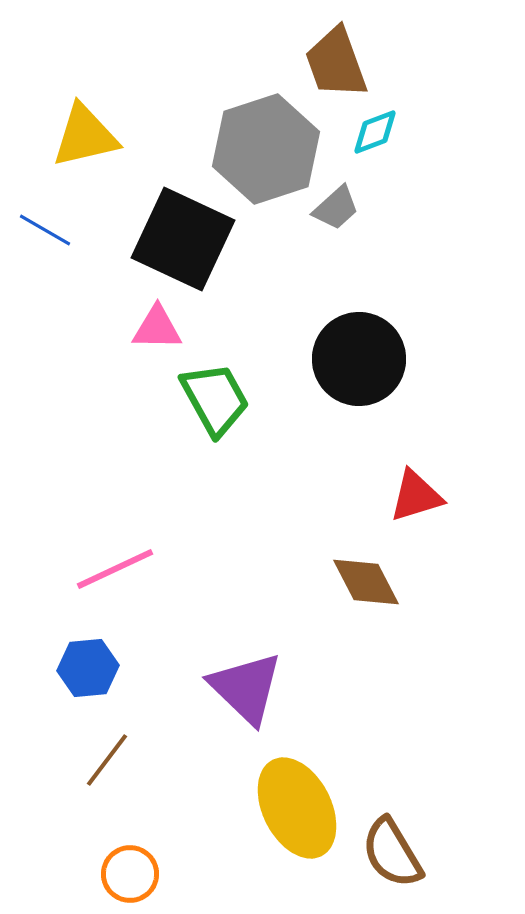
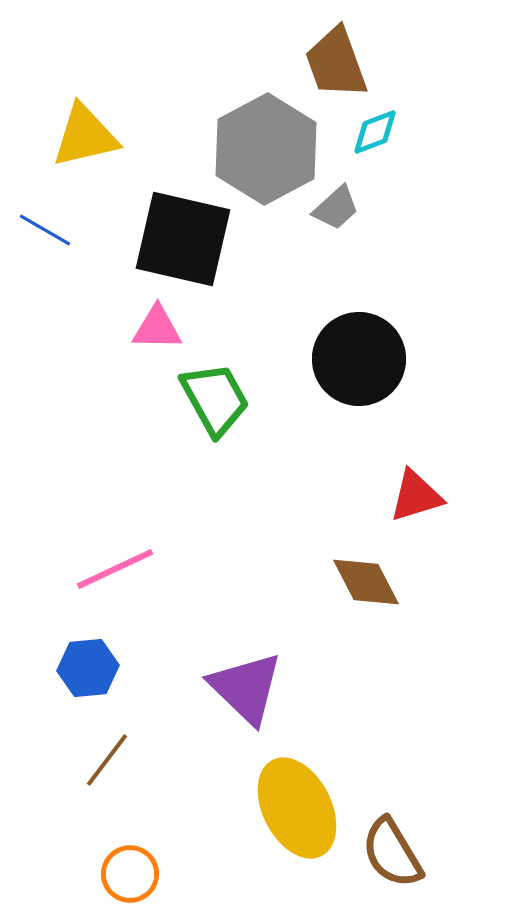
gray hexagon: rotated 10 degrees counterclockwise
black square: rotated 12 degrees counterclockwise
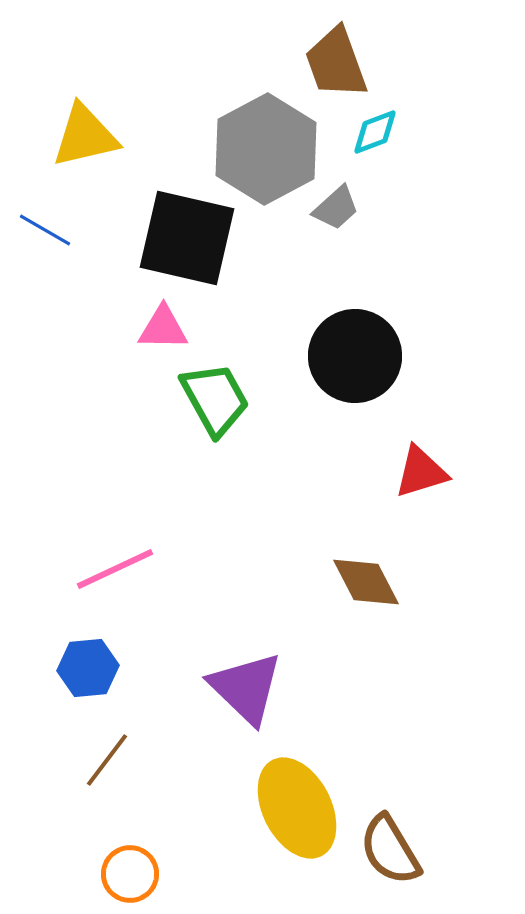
black square: moved 4 px right, 1 px up
pink triangle: moved 6 px right
black circle: moved 4 px left, 3 px up
red triangle: moved 5 px right, 24 px up
brown semicircle: moved 2 px left, 3 px up
